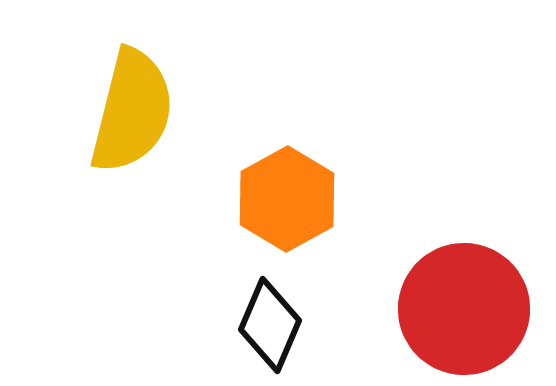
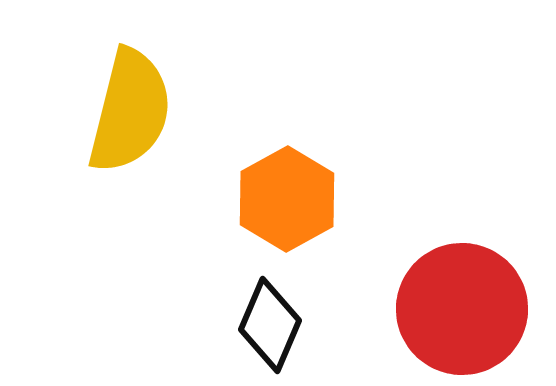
yellow semicircle: moved 2 px left
red circle: moved 2 px left
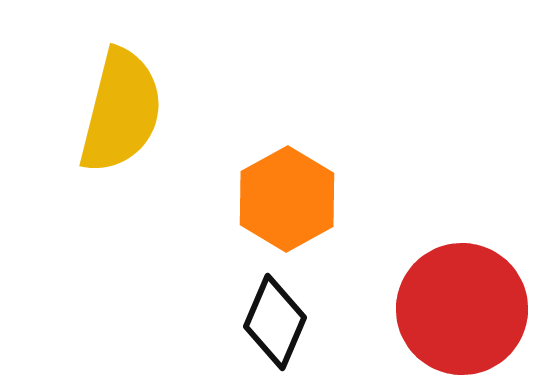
yellow semicircle: moved 9 px left
black diamond: moved 5 px right, 3 px up
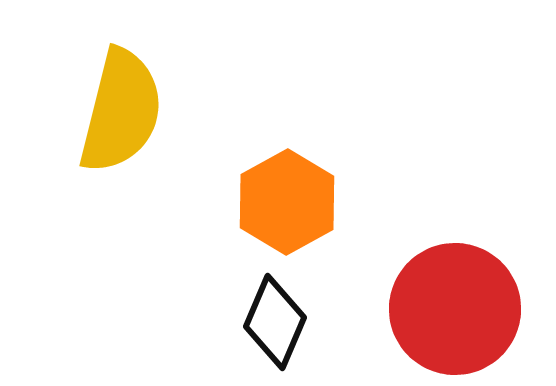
orange hexagon: moved 3 px down
red circle: moved 7 px left
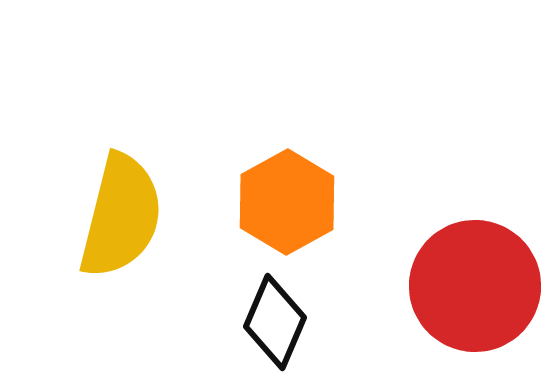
yellow semicircle: moved 105 px down
red circle: moved 20 px right, 23 px up
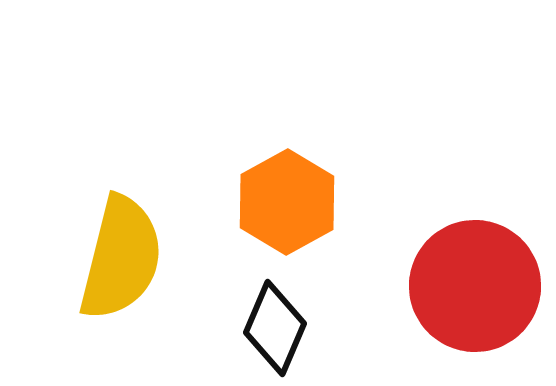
yellow semicircle: moved 42 px down
black diamond: moved 6 px down
